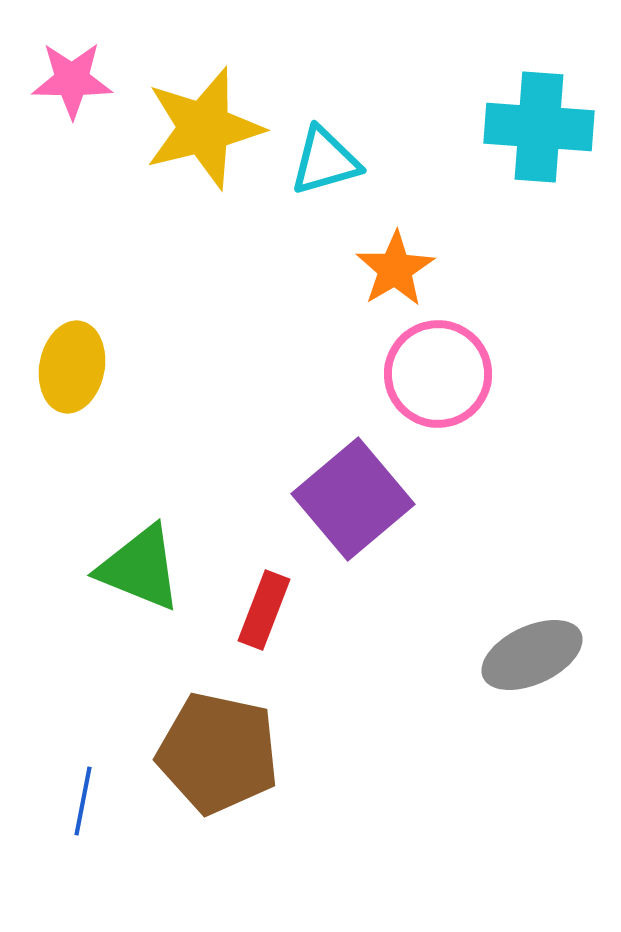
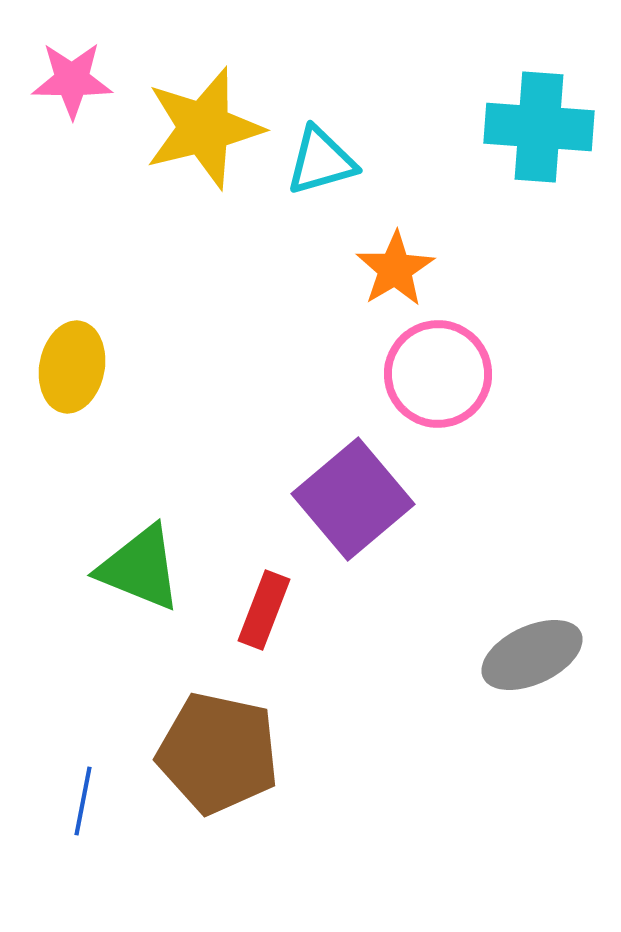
cyan triangle: moved 4 px left
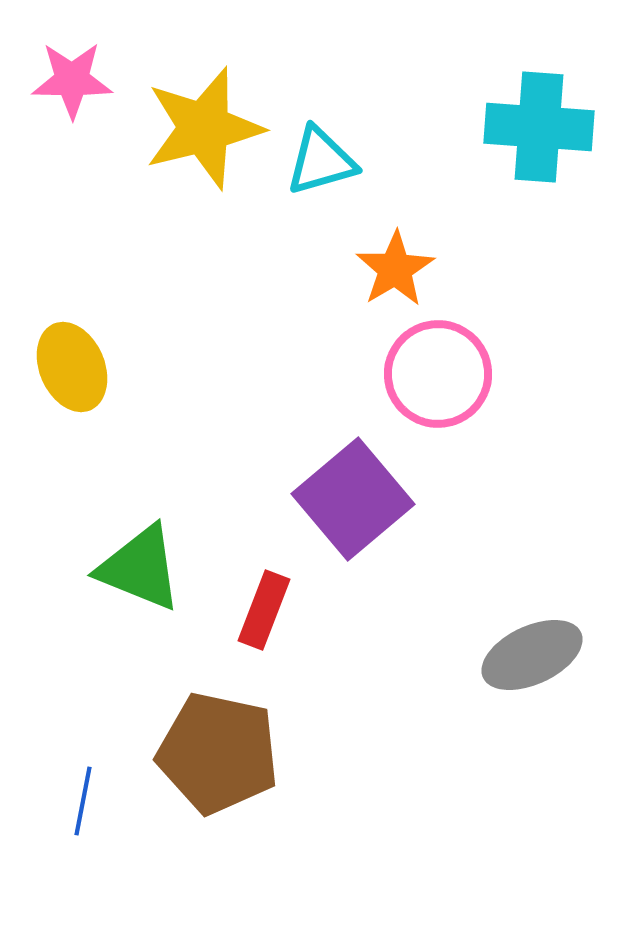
yellow ellipse: rotated 34 degrees counterclockwise
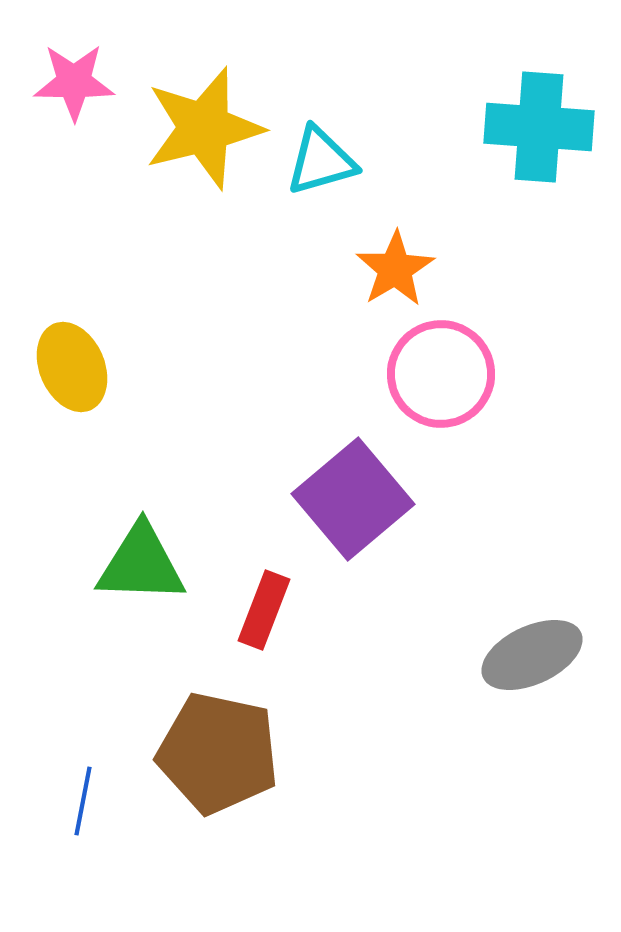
pink star: moved 2 px right, 2 px down
pink circle: moved 3 px right
green triangle: moved 1 px right, 4 px up; rotated 20 degrees counterclockwise
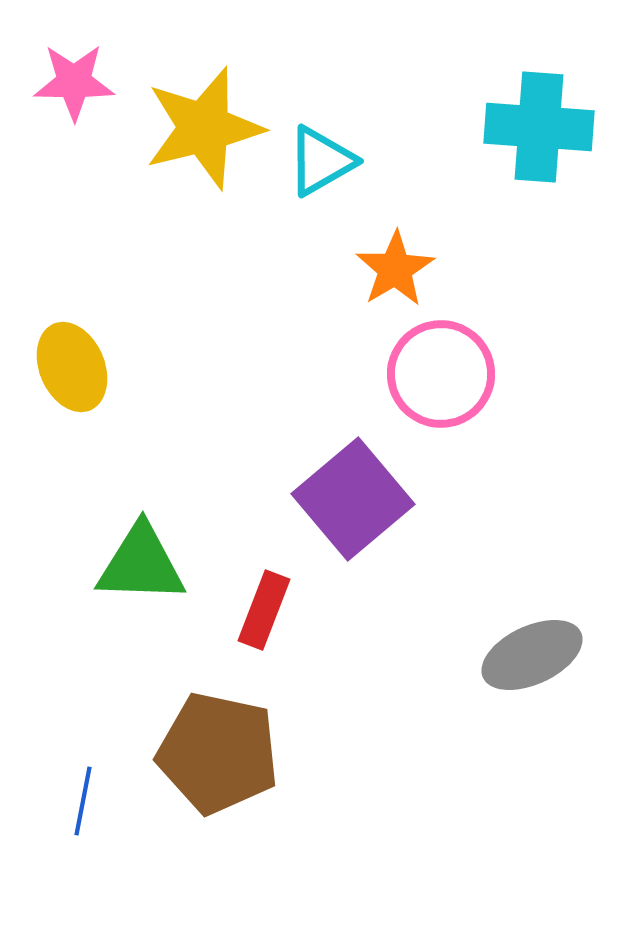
cyan triangle: rotated 14 degrees counterclockwise
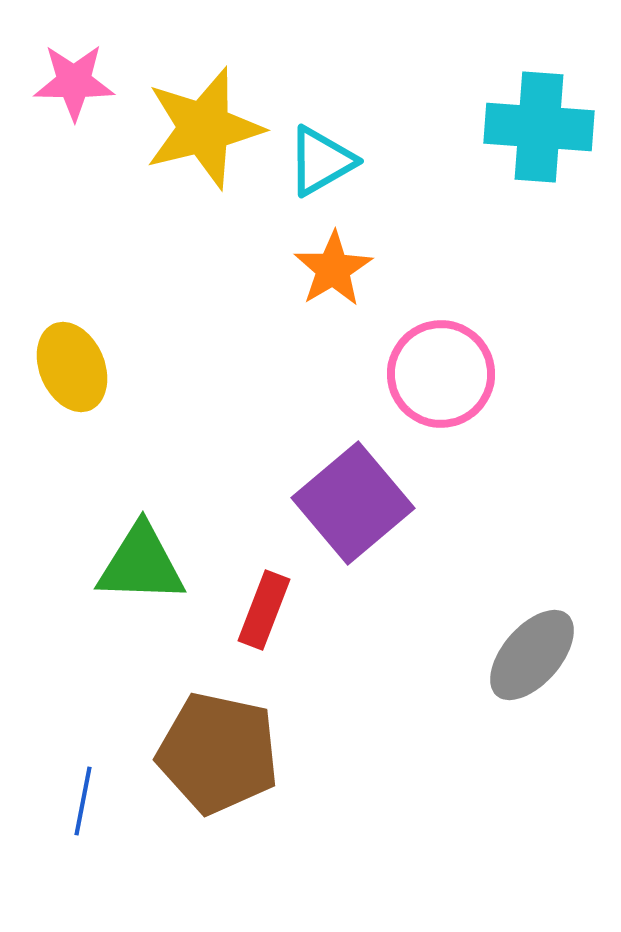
orange star: moved 62 px left
purple square: moved 4 px down
gray ellipse: rotated 24 degrees counterclockwise
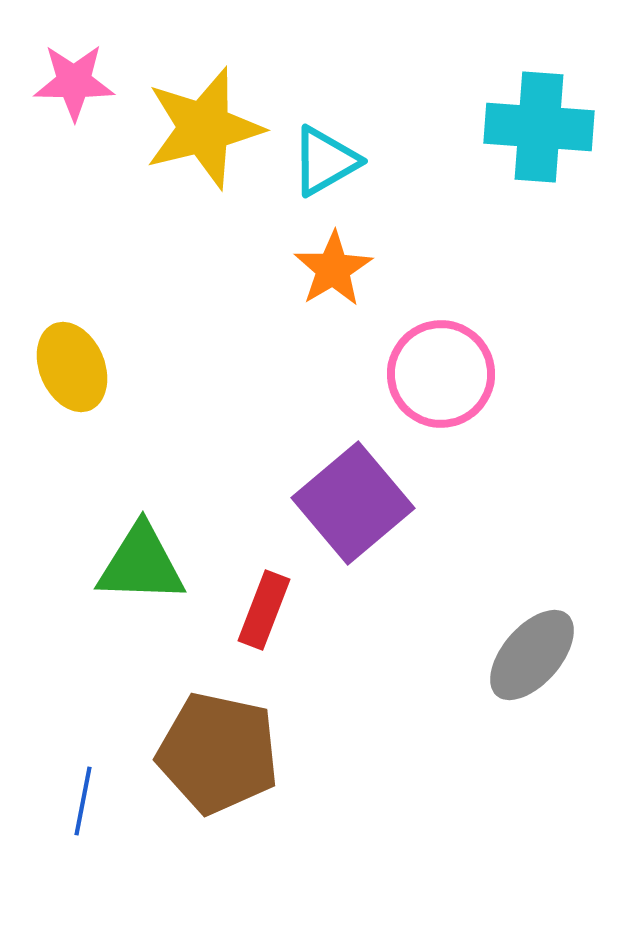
cyan triangle: moved 4 px right
